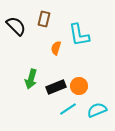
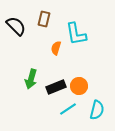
cyan L-shape: moved 3 px left, 1 px up
cyan semicircle: rotated 126 degrees clockwise
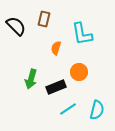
cyan L-shape: moved 6 px right
orange circle: moved 14 px up
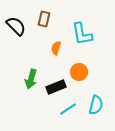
cyan semicircle: moved 1 px left, 5 px up
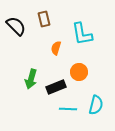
brown rectangle: rotated 28 degrees counterclockwise
cyan line: rotated 36 degrees clockwise
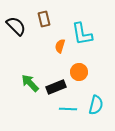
orange semicircle: moved 4 px right, 2 px up
green arrow: moved 1 px left, 4 px down; rotated 120 degrees clockwise
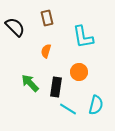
brown rectangle: moved 3 px right, 1 px up
black semicircle: moved 1 px left, 1 px down
cyan L-shape: moved 1 px right, 3 px down
orange semicircle: moved 14 px left, 5 px down
black rectangle: rotated 60 degrees counterclockwise
cyan line: rotated 30 degrees clockwise
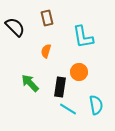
black rectangle: moved 4 px right
cyan semicircle: rotated 24 degrees counterclockwise
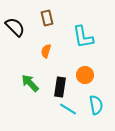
orange circle: moved 6 px right, 3 px down
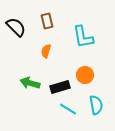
brown rectangle: moved 3 px down
black semicircle: moved 1 px right
green arrow: rotated 30 degrees counterclockwise
black rectangle: rotated 66 degrees clockwise
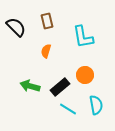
green arrow: moved 3 px down
black rectangle: rotated 24 degrees counterclockwise
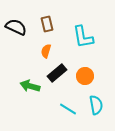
brown rectangle: moved 3 px down
black semicircle: rotated 20 degrees counterclockwise
orange circle: moved 1 px down
black rectangle: moved 3 px left, 14 px up
